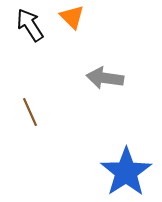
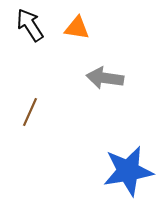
orange triangle: moved 5 px right, 11 px down; rotated 36 degrees counterclockwise
brown line: rotated 48 degrees clockwise
blue star: moved 2 px right, 1 px up; rotated 24 degrees clockwise
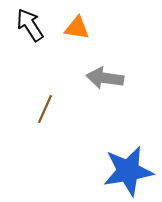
brown line: moved 15 px right, 3 px up
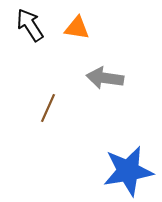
brown line: moved 3 px right, 1 px up
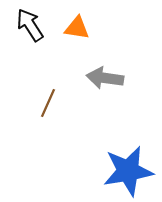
brown line: moved 5 px up
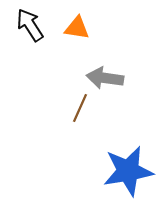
brown line: moved 32 px right, 5 px down
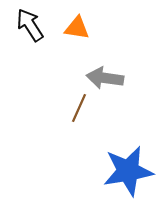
brown line: moved 1 px left
